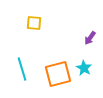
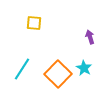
purple arrow: moved 1 px up; rotated 128 degrees clockwise
cyan line: rotated 50 degrees clockwise
orange square: rotated 32 degrees counterclockwise
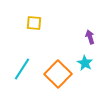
cyan star: moved 1 px right, 5 px up
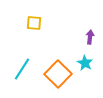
purple arrow: rotated 24 degrees clockwise
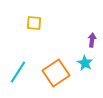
purple arrow: moved 2 px right, 3 px down
cyan line: moved 4 px left, 3 px down
orange square: moved 2 px left, 1 px up; rotated 12 degrees clockwise
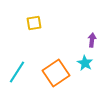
yellow square: rotated 14 degrees counterclockwise
cyan line: moved 1 px left
